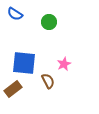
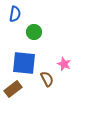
blue semicircle: rotated 112 degrees counterclockwise
green circle: moved 15 px left, 10 px down
pink star: rotated 24 degrees counterclockwise
brown semicircle: moved 1 px left, 2 px up
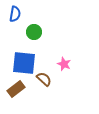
brown semicircle: moved 3 px left; rotated 21 degrees counterclockwise
brown rectangle: moved 3 px right
